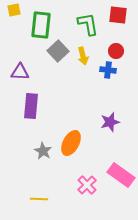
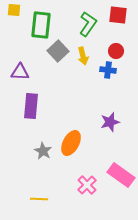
yellow square: rotated 16 degrees clockwise
green L-shape: rotated 45 degrees clockwise
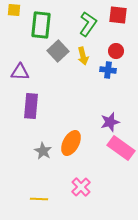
pink rectangle: moved 27 px up
pink cross: moved 6 px left, 2 px down
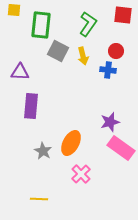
red square: moved 5 px right
gray square: rotated 20 degrees counterclockwise
pink cross: moved 13 px up
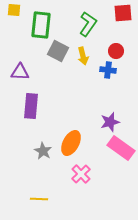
red square: moved 2 px up; rotated 12 degrees counterclockwise
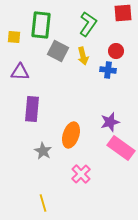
yellow square: moved 27 px down
purple rectangle: moved 1 px right, 3 px down
orange ellipse: moved 8 px up; rotated 10 degrees counterclockwise
yellow line: moved 4 px right, 4 px down; rotated 72 degrees clockwise
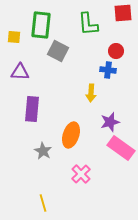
green L-shape: rotated 140 degrees clockwise
yellow arrow: moved 8 px right, 37 px down; rotated 18 degrees clockwise
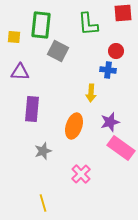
orange ellipse: moved 3 px right, 9 px up
gray star: rotated 24 degrees clockwise
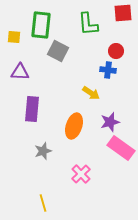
yellow arrow: rotated 60 degrees counterclockwise
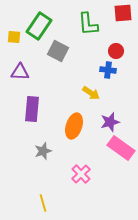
green rectangle: moved 2 px left, 1 px down; rotated 28 degrees clockwise
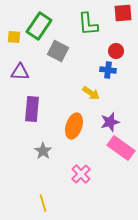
gray star: rotated 18 degrees counterclockwise
